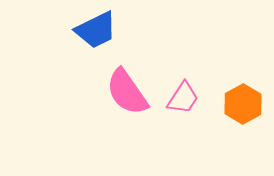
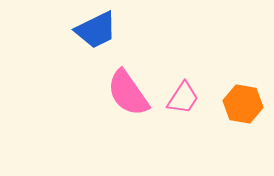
pink semicircle: moved 1 px right, 1 px down
orange hexagon: rotated 21 degrees counterclockwise
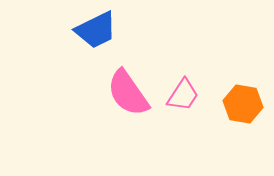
pink trapezoid: moved 3 px up
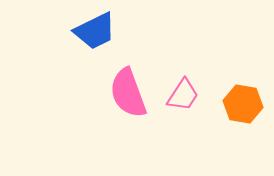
blue trapezoid: moved 1 px left, 1 px down
pink semicircle: rotated 15 degrees clockwise
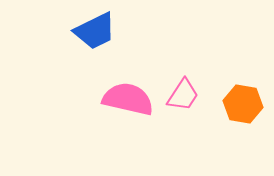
pink semicircle: moved 6 px down; rotated 123 degrees clockwise
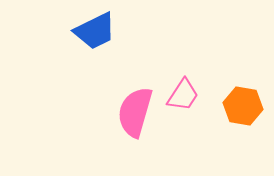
pink semicircle: moved 7 px right, 13 px down; rotated 87 degrees counterclockwise
orange hexagon: moved 2 px down
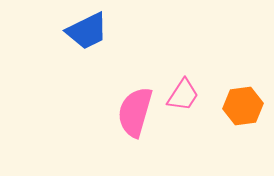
blue trapezoid: moved 8 px left
orange hexagon: rotated 18 degrees counterclockwise
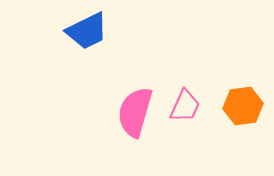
pink trapezoid: moved 2 px right, 11 px down; rotated 9 degrees counterclockwise
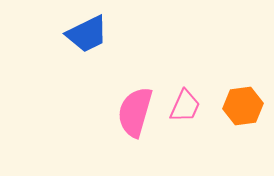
blue trapezoid: moved 3 px down
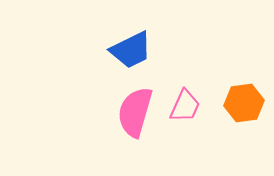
blue trapezoid: moved 44 px right, 16 px down
orange hexagon: moved 1 px right, 3 px up
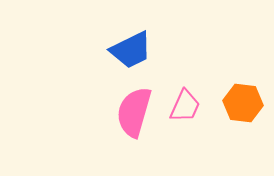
orange hexagon: moved 1 px left; rotated 15 degrees clockwise
pink semicircle: moved 1 px left
